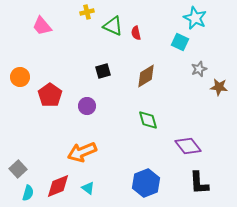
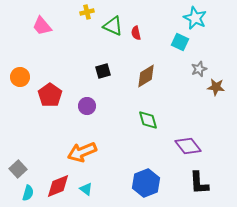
brown star: moved 3 px left
cyan triangle: moved 2 px left, 1 px down
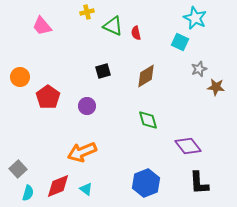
red pentagon: moved 2 px left, 2 px down
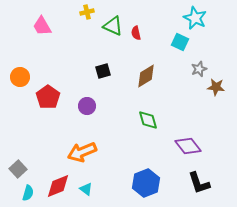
pink trapezoid: rotated 10 degrees clockwise
black L-shape: rotated 15 degrees counterclockwise
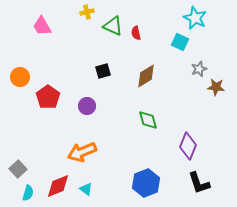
purple diamond: rotated 60 degrees clockwise
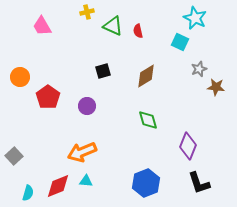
red semicircle: moved 2 px right, 2 px up
gray square: moved 4 px left, 13 px up
cyan triangle: moved 8 px up; rotated 32 degrees counterclockwise
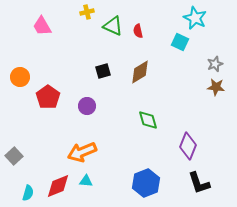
gray star: moved 16 px right, 5 px up
brown diamond: moved 6 px left, 4 px up
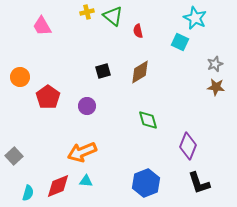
green triangle: moved 10 px up; rotated 15 degrees clockwise
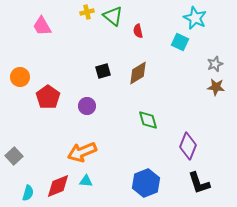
brown diamond: moved 2 px left, 1 px down
